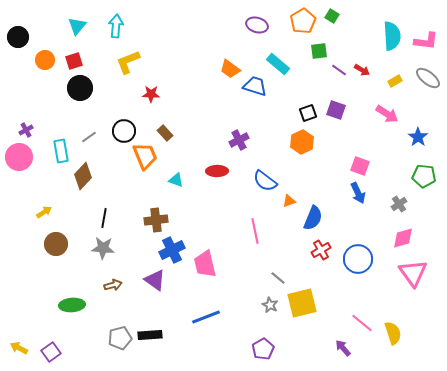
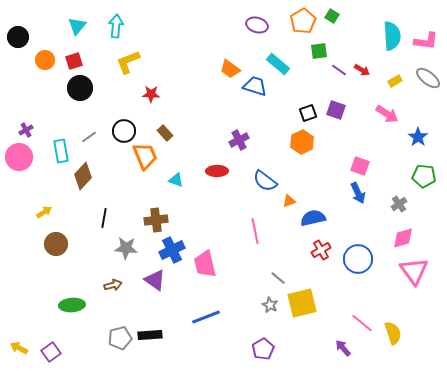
blue semicircle at (313, 218): rotated 125 degrees counterclockwise
gray star at (103, 248): moved 23 px right
pink triangle at (413, 273): moved 1 px right, 2 px up
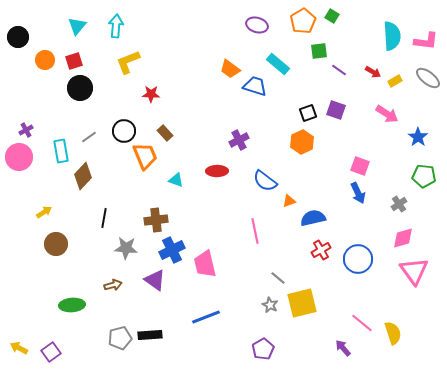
red arrow at (362, 70): moved 11 px right, 2 px down
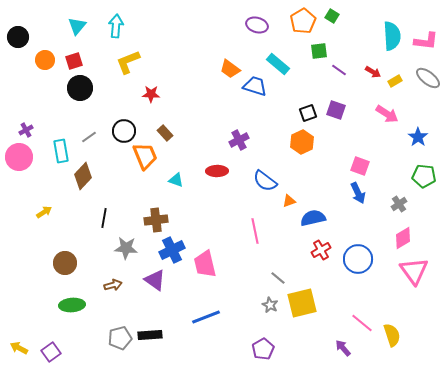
pink diamond at (403, 238): rotated 15 degrees counterclockwise
brown circle at (56, 244): moved 9 px right, 19 px down
yellow semicircle at (393, 333): moved 1 px left, 2 px down
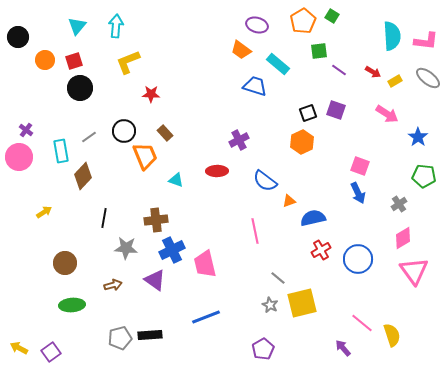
orange trapezoid at (230, 69): moved 11 px right, 19 px up
purple cross at (26, 130): rotated 24 degrees counterclockwise
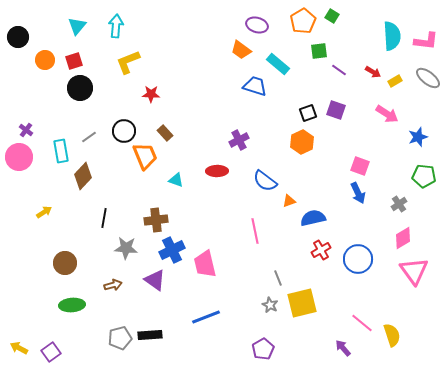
blue star at (418, 137): rotated 18 degrees clockwise
gray line at (278, 278): rotated 28 degrees clockwise
